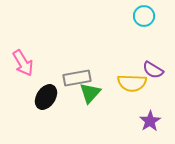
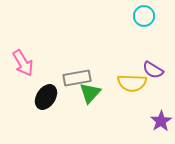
purple star: moved 11 px right
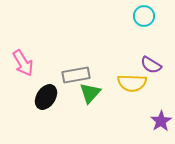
purple semicircle: moved 2 px left, 5 px up
gray rectangle: moved 1 px left, 3 px up
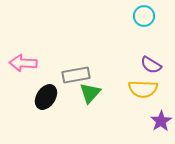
pink arrow: rotated 124 degrees clockwise
yellow semicircle: moved 11 px right, 6 px down
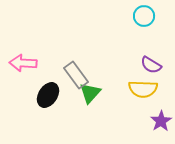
gray rectangle: rotated 64 degrees clockwise
black ellipse: moved 2 px right, 2 px up
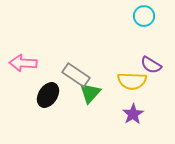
gray rectangle: rotated 20 degrees counterclockwise
yellow semicircle: moved 11 px left, 8 px up
purple star: moved 28 px left, 7 px up
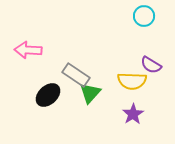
pink arrow: moved 5 px right, 13 px up
black ellipse: rotated 15 degrees clockwise
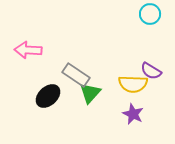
cyan circle: moved 6 px right, 2 px up
purple semicircle: moved 6 px down
yellow semicircle: moved 1 px right, 3 px down
black ellipse: moved 1 px down
purple star: rotated 15 degrees counterclockwise
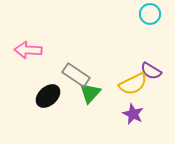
yellow semicircle: rotated 28 degrees counterclockwise
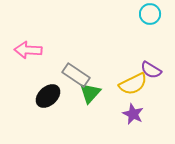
purple semicircle: moved 1 px up
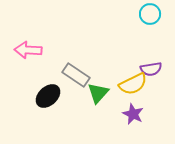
purple semicircle: moved 1 px up; rotated 40 degrees counterclockwise
green triangle: moved 8 px right
